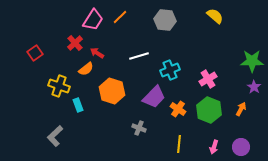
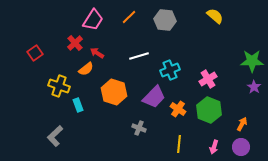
orange line: moved 9 px right
orange hexagon: moved 2 px right, 1 px down
orange arrow: moved 1 px right, 15 px down
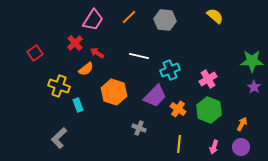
white line: rotated 30 degrees clockwise
purple trapezoid: moved 1 px right, 1 px up
gray L-shape: moved 4 px right, 2 px down
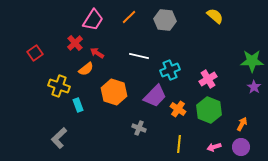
pink arrow: rotated 56 degrees clockwise
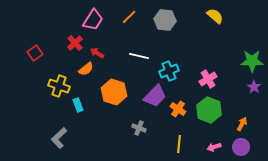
cyan cross: moved 1 px left, 1 px down
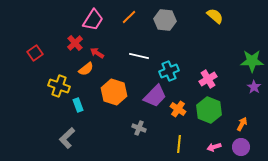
gray L-shape: moved 8 px right
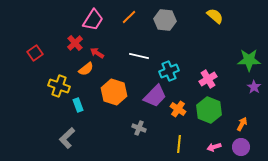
green star: moved 3 px left, 1 px up
